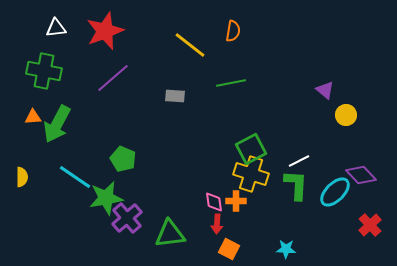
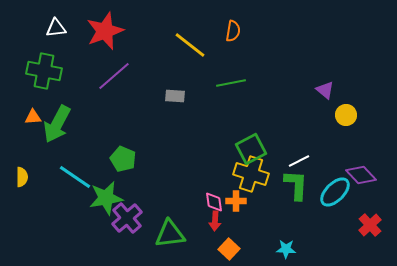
purple line: moved 1 px right, 2 px up
red arrow: moved 2 px left, 3 px up
orange square: rotated 15 degrees clockwise
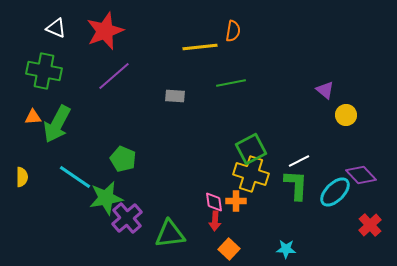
white triangle: rotated 30 degrees clockwise
yellow line: moved 10 px right, 2 px down; rotated 44 degrees counterclockwise
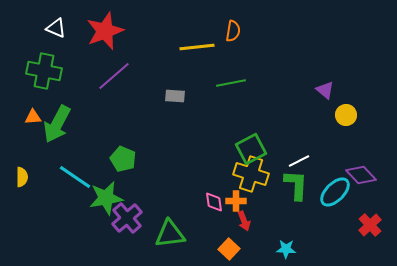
yellow line: moved 3 px left
red arrow: moved 29 px right; rotated 24 degrees counterclockwise
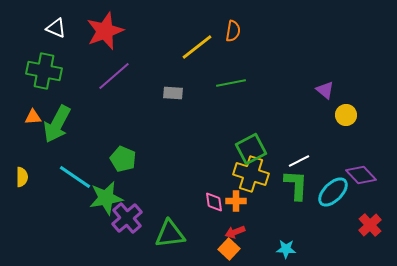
yellow line: rotated 32 degrees counterclockwise
gray rectangle: moved 2 px left, 3 px up
cyan ellipse: moved 2 px left
red arrow: moved 9 px left, 11 px down; rotated 90 degrees clockwise
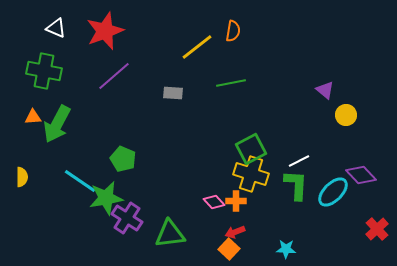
cyan line: moved 5 px right, 4 px down
pink diamond: rotated 35 degrees counterclockwise
purple cross: rotated 16 degrees counterclockwise
red cross: moved 7 px right, 4 px down
